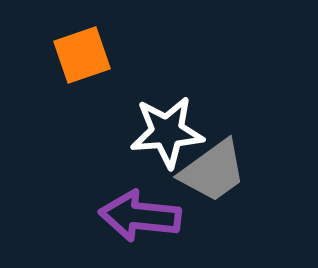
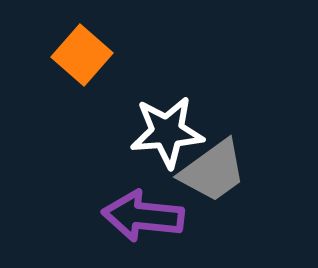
orange square: rotated 30 degrees counterclockwise
purple arrow: moved 3 px right
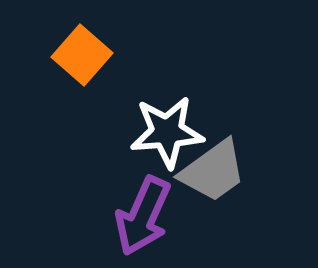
purple arrow: rotated 72 degrees counterclockwise
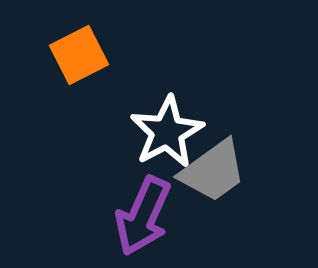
orange square: moved 3 px left; rotated 22 degrees clockwise
white star: rotated 24 degrees counterclockwise
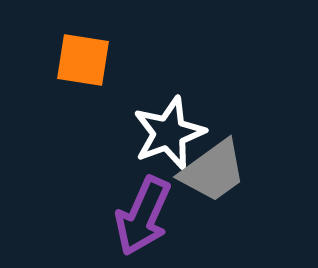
orange square: moved 4 px right, 5 px down; rotated 36 degrees clockwise
white star: moved 2 px right, 1 px down; rotated 8 degrees clockwise
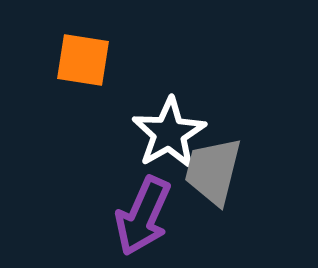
white star: rotated 10 degrees counterclockwise
gray trapezoid: rotated 140 degrees clockwise
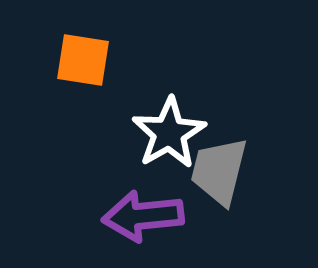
gray trapezoid: moved 6 px right
purple arrow: rotated 60 degrees clockwise
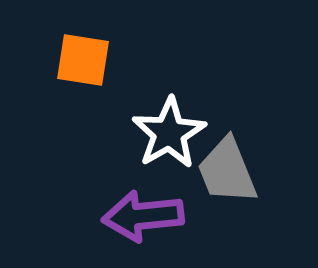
gray trapezoid: moved 8 px right; rotated 36 degrees counterclockwise
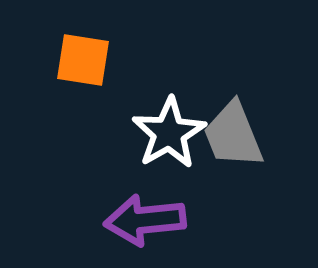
gray trapezoid: moved 6 px right, 36 px up
purple arrow: moved 2 px right, 4 px down
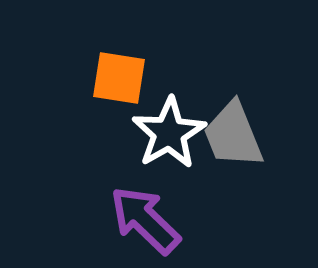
orange square: moved 36 px right, 18 px down
purple arrow: rotated 50 degrees clockwise
